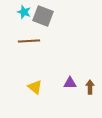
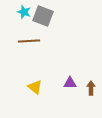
brown arrow: moved 1 px right, 1 px down
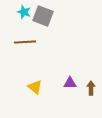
brown line: moved 4 px left, 1 px down
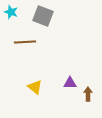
cyan star: moved 13 px left
brown arrow: moved 3 px left, 6 px down
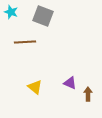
purple triangle: rotated 24 degrees clockwise
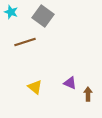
gray square: rotated 15 degrees clockwise
brown line: rotated 15 degrees counterclockwise
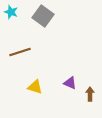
brown line: moved 5 px left, 10 px down
yellow triangle: rotated 21 degrees counterclockwise
brown arrow: moved 2 px right
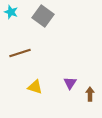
brown line: moved 1 px down
purple triangle: rotated 40 degrees clockwise
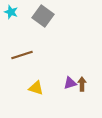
brown line: moved 2 px right, 2 px down
purple triangle: rotated 40 degrees clockwise
yellow triangle: moved 1 px right, 1 px down
brown arrow: moved 8 px left, 10 px up
